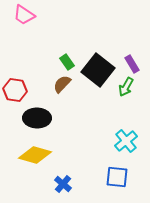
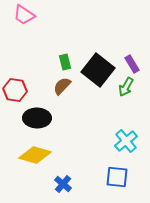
green rectangle: moved 2 px left; rotated 21 degrees clockwise
brown semicircle: moved 2 px down
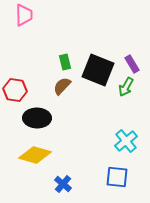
pink trapezoid: rotated 125 degrees counterclockwise
black square: rotated 16 degrees counterclockwise
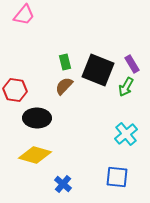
pink trapezoid: rotated 40 degrees clockwise
brown semicircle: moved 2 px right
cyan cross: moved 7 px up
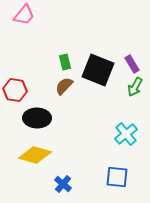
green arrow: moved 9 px right
